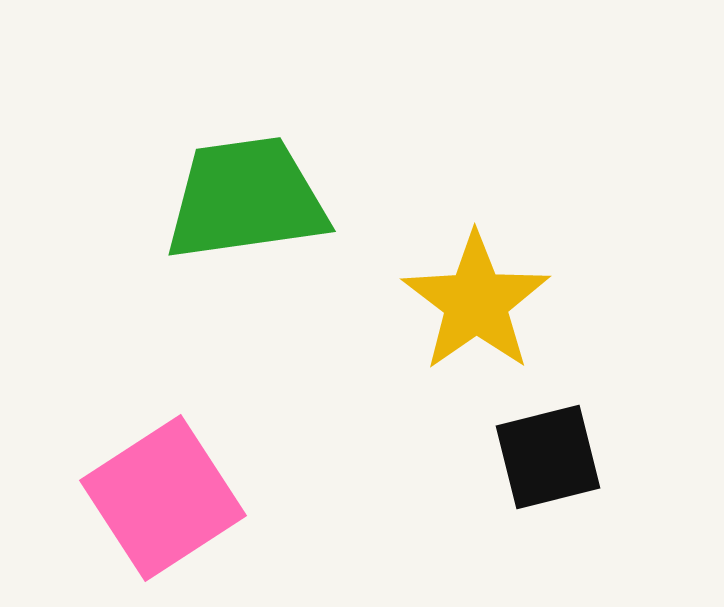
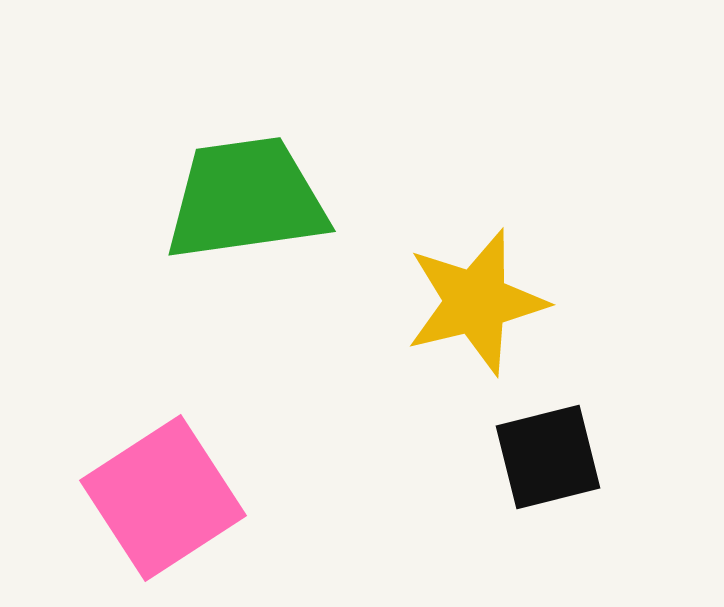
yellow star: rotated 21 degrees clockwise
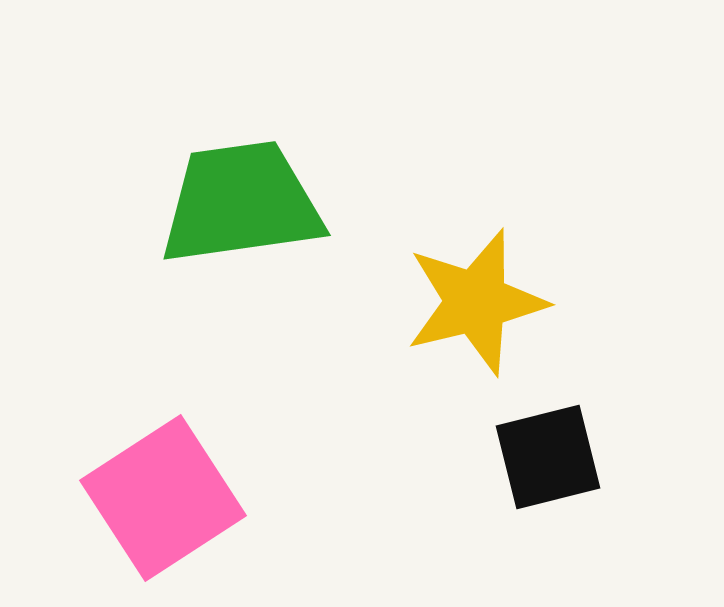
green trapezoid: moved 5 px left, 4 px down
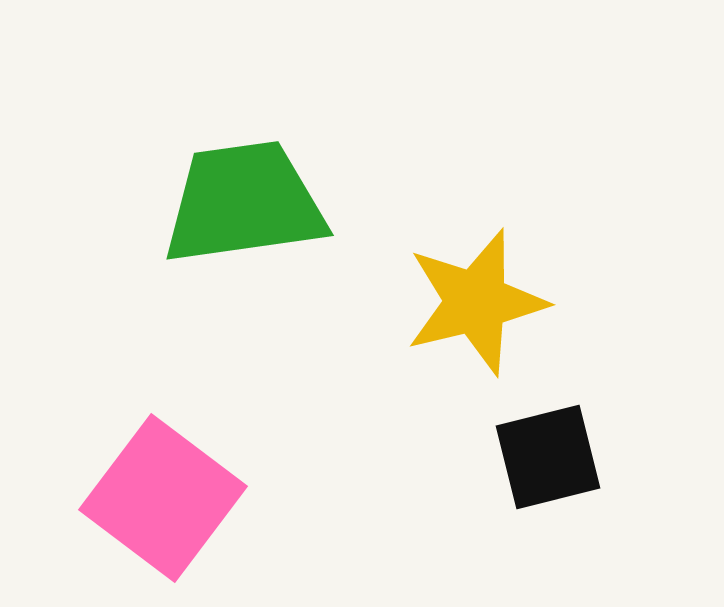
green trapezoid: moved 3 px right
pink square: rotated 20 degrees counterclockwise
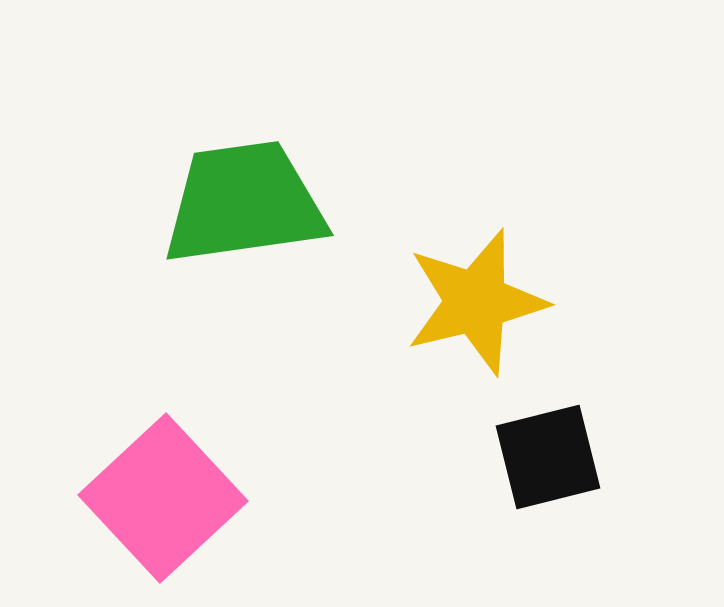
pink square: rotated 10 degrees clockwise
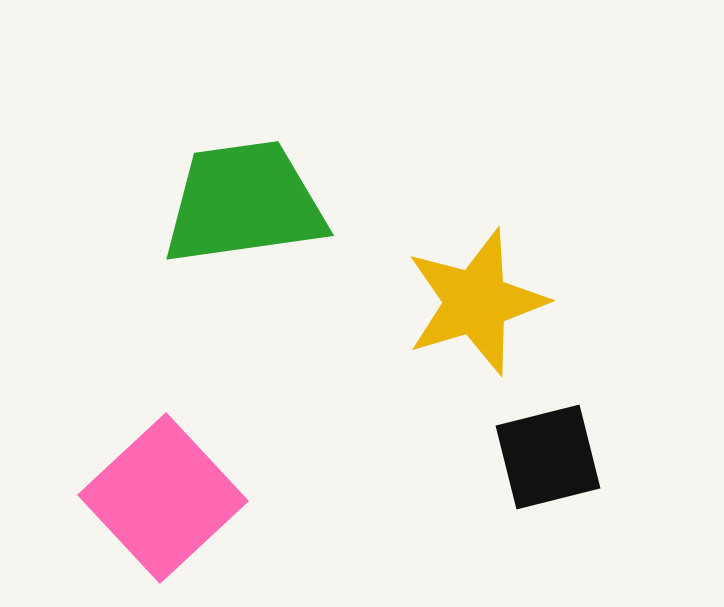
yellow star: rotated 3 degrees counterclockwise
